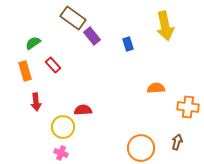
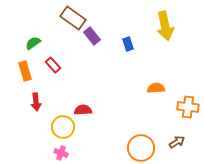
brown arrow: rotated 42 degrees clockwise
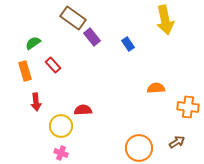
yellow arrow: moved 6 px up
purple rectangle: moved 1 px down
blue rectangle: rotated 16 degrees counterclockwise
yellow circle: moved 2 px left, 1 px up
orange circle: moved 2 px left
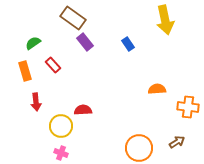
purple rectangle: moved 7 px left, 5 px down
orange semicircle: moved 1 px right, 1 px down
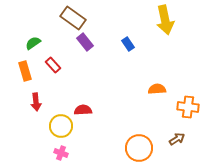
brown arrow: moved 3 px up
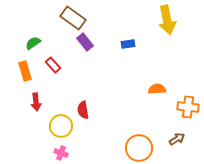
yellow arrow: moved 2 px right
blue rectangle: rotated 64 degrees counterclockwise
red semicircle: rotated 96 degrees counterclockwise
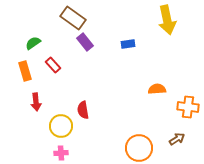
pink cross: rotated 24 degrees counterclockwise
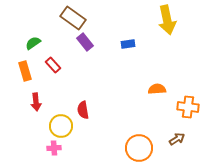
pink cross: moved 7 px left, 5 px up
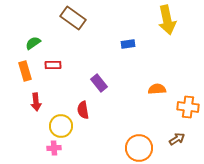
purple rectangle: moved 14 px right, 41 px down
red rectangle: rotated 49 degrees counterclockwise
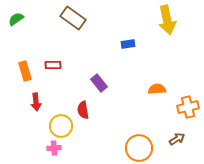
green semicircle: moved 17 px left, 24 px up
orange cross: rotated 20 degrees counterclockwise
